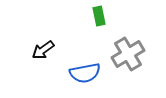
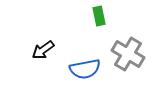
gray cross: rotated 28 degrees counterclockwise
blue semicircle: moved 4 px up
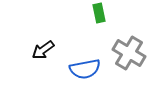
green rectangle: moved 3 px up
gray cross: moved 1 px right, 1 px up
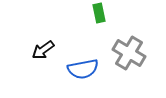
blue semicircle: moved 2 px left
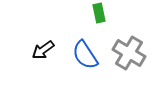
blue semicircle: moved 2 px right, 14 px up; rotated 68 degrees clockwise
